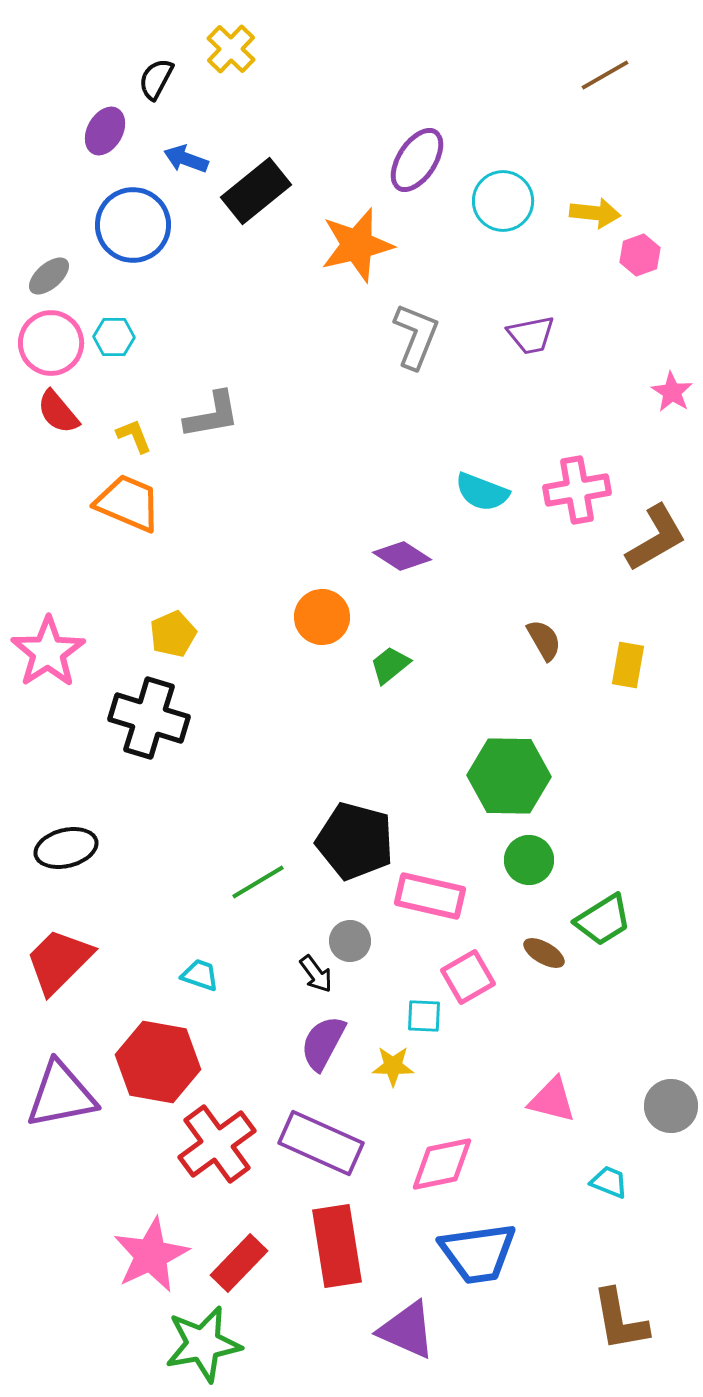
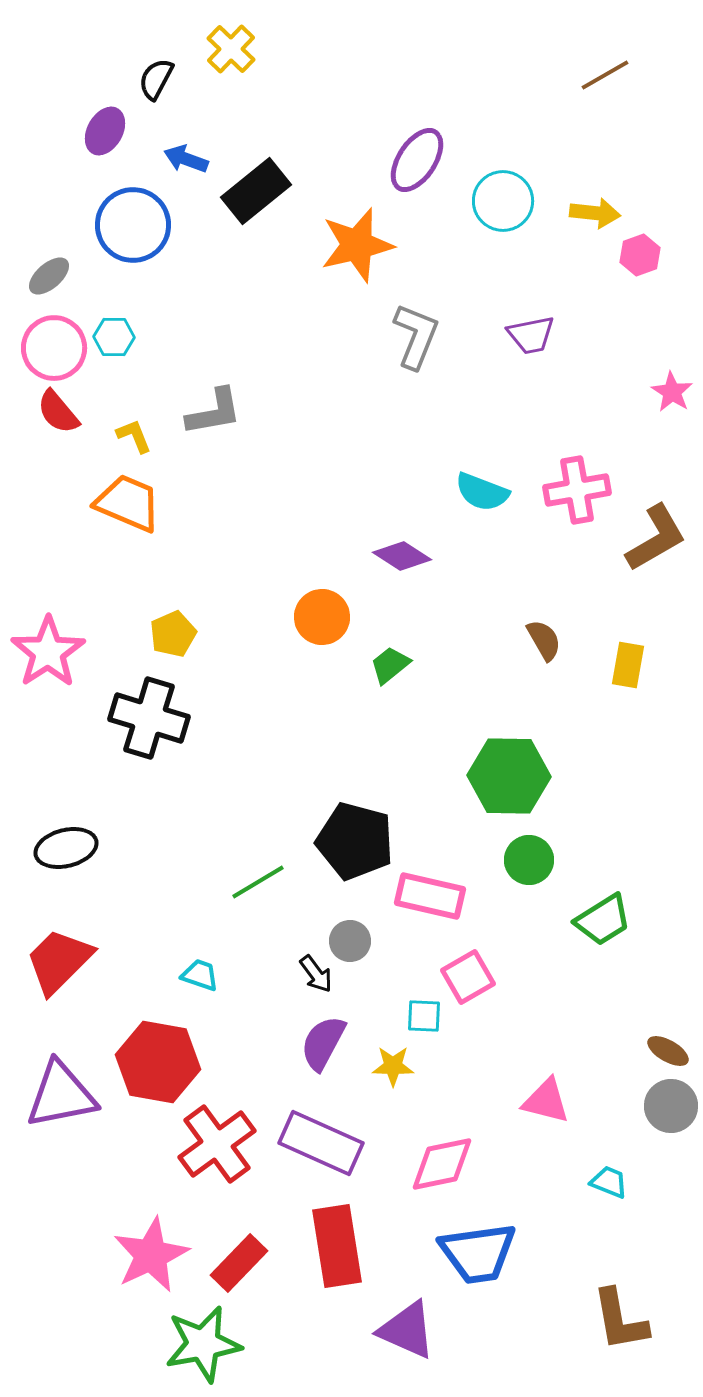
pink circle at (51, 343): moved 3 px right, 5 px down
gray L-shape at (212, 415): moved 2 px right, 3 px up
brown ellipse at (544, 953): moved 124 px right, 98 px down
pink triangle at (552, 1100): moved 6 px left, 1 px down
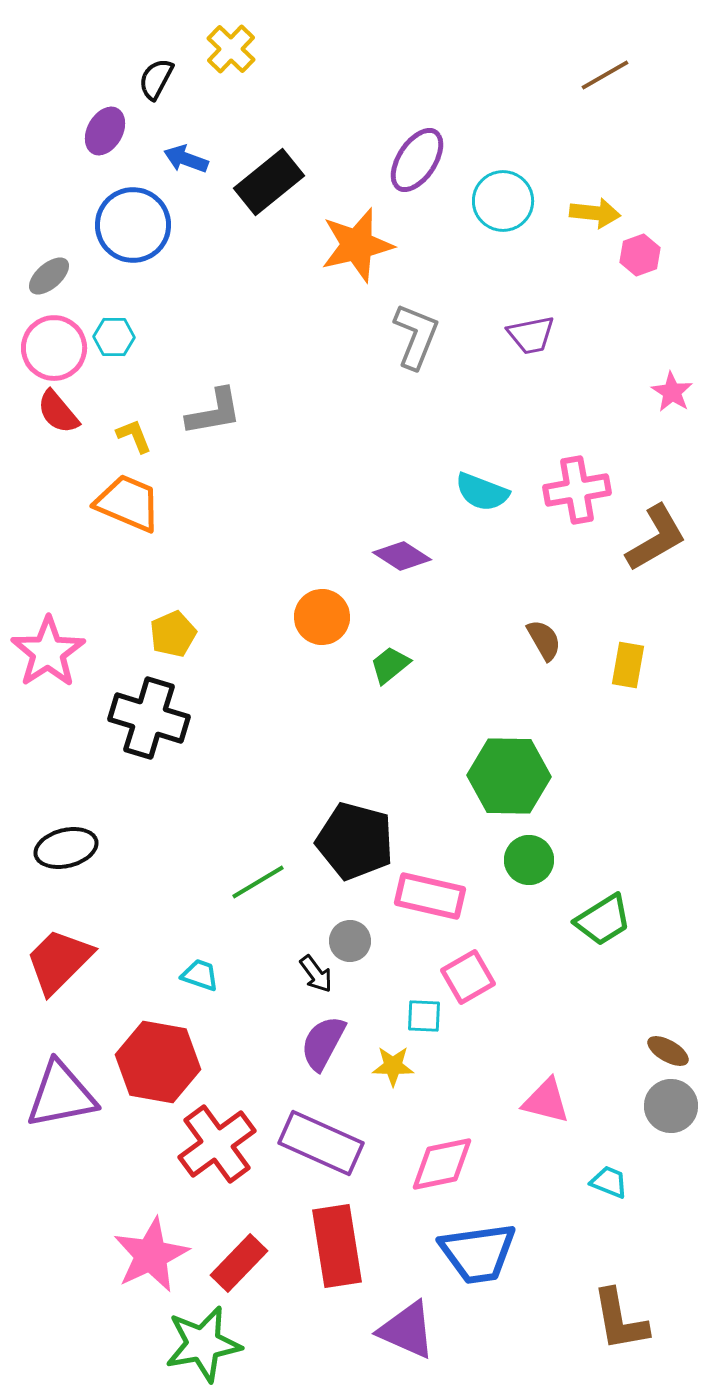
black rectangle at (256, 191): moved 13 px right, 9 px up
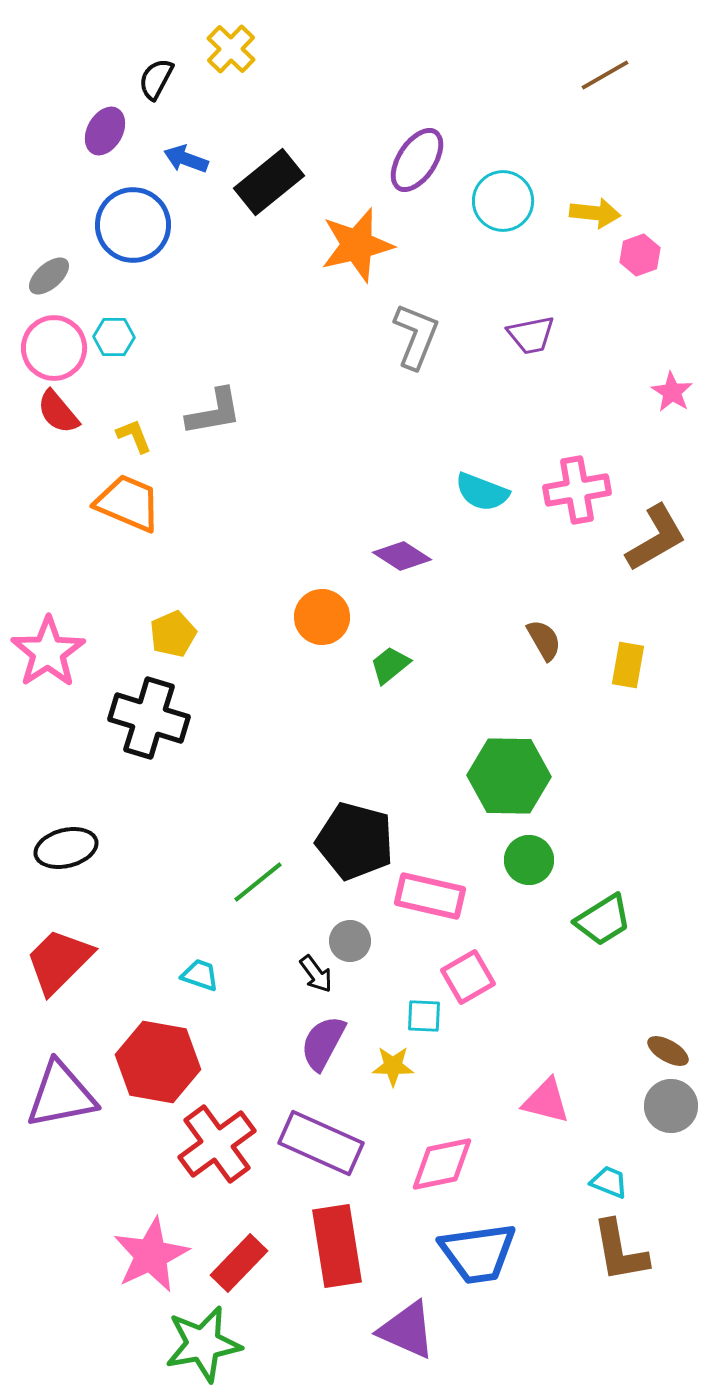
green line at (258, 882): rotated 8 degrees counterclockwise
brown L-shape at (620, 1320): moved 69 px up
